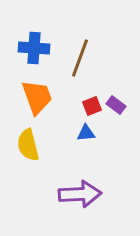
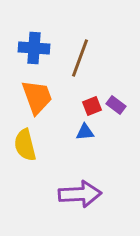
blue triangle: moved 1 px left, 1 px up
yellow semicircle: moved 3 px left
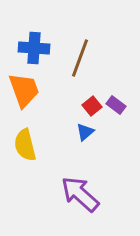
orange trapezoid: moved 13 px left, 7 px up
red square: rotated 18 degrees counterclockwise
blue triangle: rotated 36 degrees counterclockwise
purple arrow: rotated 135 degrees counterclockwise
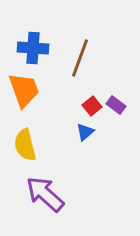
blue cross: moved 1 px left
purple arrow: moved 35 px left
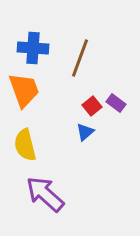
purple rectangle: moved 2 px up
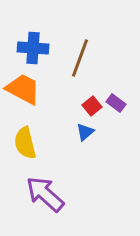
orange trapezoid: moved 1 px left, 1 px up; rotated 42 degrees counterclockwise
yellow semicircle: moved 2 px up
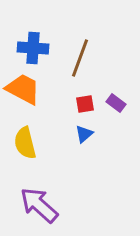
red square: moved 7 px left, 2 px up; rotated 30 degrees clockwise
blue triangle: moved 1 px left, 2 px down
purple arrow: moved 6 px left, 11 px down
